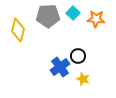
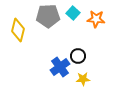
yellow star: rotated 24 degrees counterclockwise
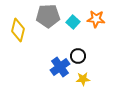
cyan square: moved 9 px down
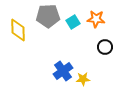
cyan square: rotated 16 degrees clockwise
yellow diamond: rotated 15 degrees counterclockwise
black circle: moved 27 px right, 9 px up
blue cross: moved 3 px right, 4 px down
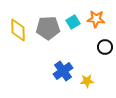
gray pentagon: moved 12 px down
yellow star: moved 4 px right, 2 px down
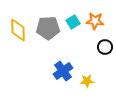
orange star: moved 1 px left, 2 px down
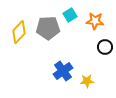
cyan square: moved 3 px left, 7 px up
yellow diamond: moved 1 px right, 2 px down; rotated 45 degrees clockwise
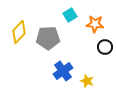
orange star: moved 3 px down
gray pentagon: moved 10 px down
yellow star: rotated 24 degrees clockwise
